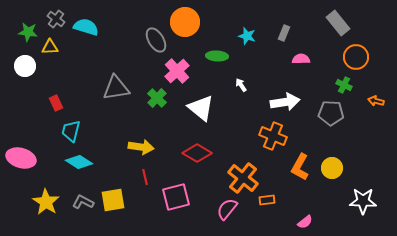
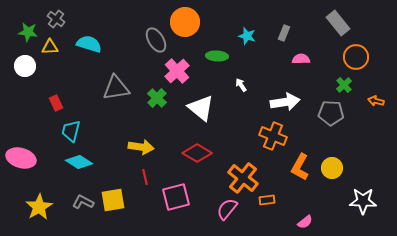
cyan semicircle at (86, 27): moved 3 px right, 17 px down
green cross at (344, 85): rotated 21 degrees clockwise
yellow star at (46, 202): moved 7 px left, 5 px down; rotated 8 degrees clockwise
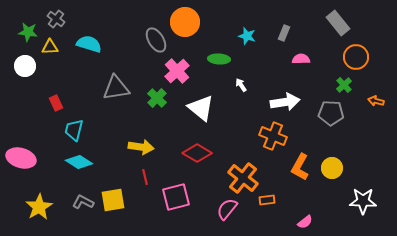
green ellipse at (217, 56): moved 2 px right, 3 px down
cyan trapezoid at (71, 131): moved 3 px right, 1 px up
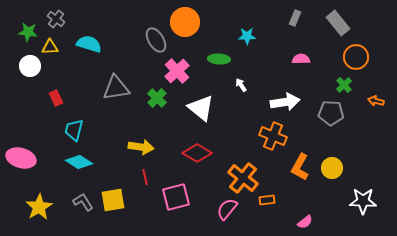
gray rectangle at (284, 33): moved 11 px right, 15 px up
cyan star at (247, 36): rotated 18 degrees counterclockwise
white circle at (25, 66): moved 5 px right
red rectangle at (56, 103): moved 5 px up
gray L-shape at (83, 202): rotated 30 degrees clockwise
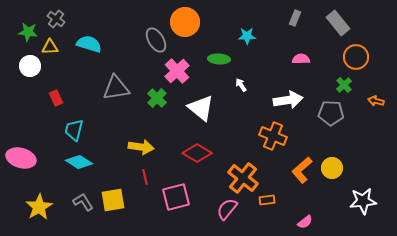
white arrow at (285, 102): moved 3 px right, 2 px up
orange L-shape at (300, 167): moved 2 px right, 3 px down; rotated 20 degrees clockwise
white star at (363, 201): rotated 8 degrees counterclockwise
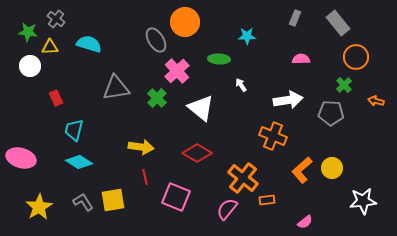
pink square at (176, 197): rotated 36 degrees clockwise
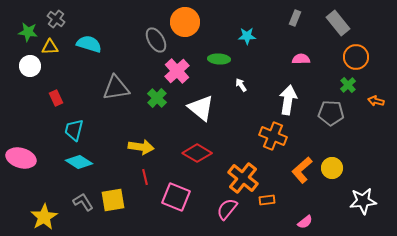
green cross at (344, 85): moved 4 px right
white arrow at (288, 100): rotated 72 degrees counterclockwise
yellow star at (39, 207): moved 5 px right, 10 px down
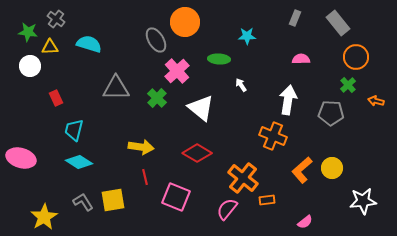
gray triangle at (116, 88): rotated 8 degrees clockwise
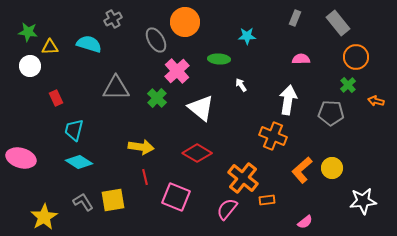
gray cross at (56, 19): moved 57 px right; rotated 24 degrees clockwise
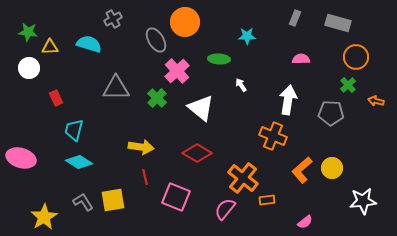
gray rectangle at (338, 23): rotated 35 degrees counterclockwise
white circle at (30, 66): moved 1 px left, 2 px down
pink semicircle at (227, 209): moved 2 px left
